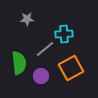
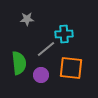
gray line: moved 1 px right
orange square: rotated 35 degrees clockwise
purple circle: moved 1 px up
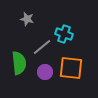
gray star: rotated 16 degrees clockwise
cyan cross: rotated 24 degrees clockwise
gray line: moved 4 px left, 2 px up
purple circle: moved 4 px right, 3 px up
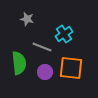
cyan cross: rotated 36 degrees clockwise
gray line: rotated 60 degrees clockwise
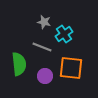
gray star: moved 17 px right, 3 px down
green semicircle: moved 1 px down
purple circle: moved 4 px down
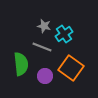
gray star: moved 4 px down
green semicircle: moved 2 px right
orange square: rotated 30 degrees clockwise
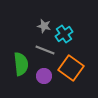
gray line: moved 3 px right, 3 px down
purple circle: moved 1 px left
